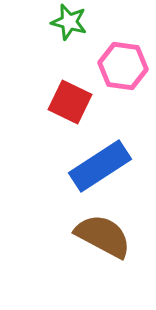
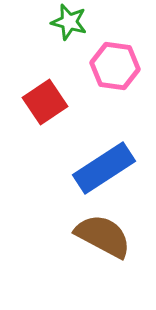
pink hexagon: moved 8 px left
red square: moved 25 px left; rotated 30 degrees clockwise
blue rectangle: moved 4 px right, 2 px down
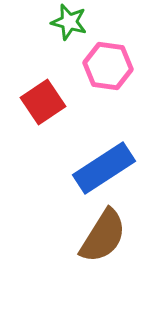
pink hexagon: moved 7 px left
red square: moved 2 px left
brown semicircle: rotated 94 degrees clockwise
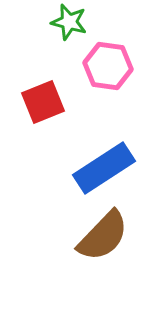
red square: rotated 12 degrees clockwise
brown semicircle: rotated 12 degrees clockwise
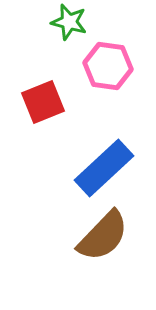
blue rectangle: rotated 10 degrees counterclockwise
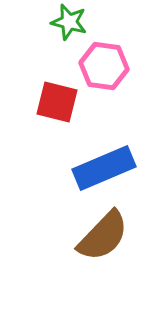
pink hexagon: moved 4 px left
red square: moved 14 px right; rotated 36 degrees clockwise
blue rectangle: rotated 20 degrees clockwise
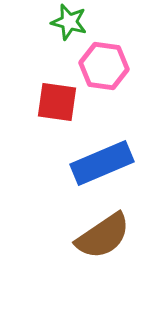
red square: rotated 6 degrees counterclockwise
blue rectangle: moved 2 px left, 5 px up
brown semicircle: rotated 12 degrees clockwise
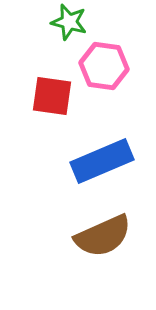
red square: moved 5 px left, 6 px up
blue rectangle: moved 2 px up
brown semicircle: rotated 10 degrees clockwise
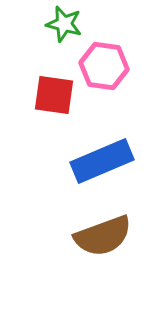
green star: moved 5 px left, 2 px down
red square: moved 2 px right, 1 px up
brown semicircle: rotated 4 degrees clockwise
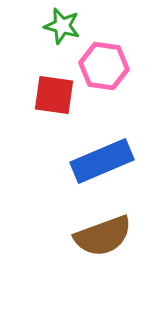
green star: moved 2 px left, 2 px down
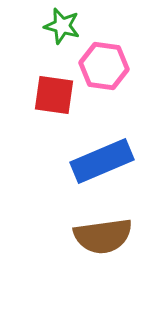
brown semicircle: rotated 12 degrees clockwise
